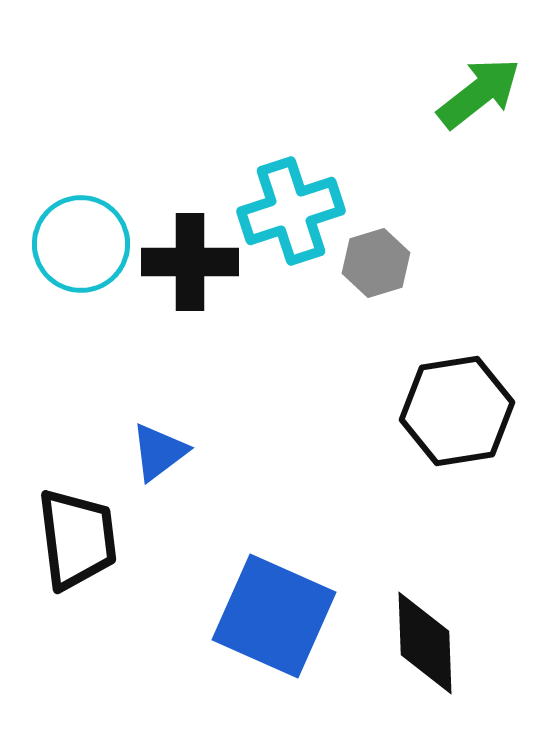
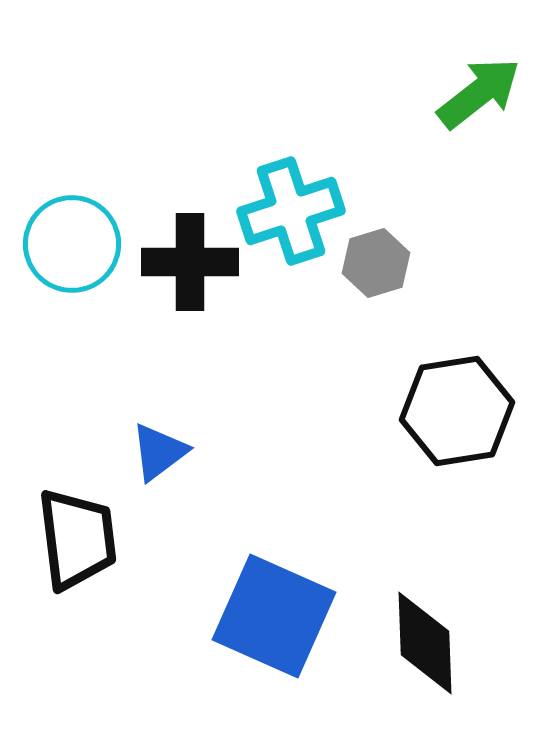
cyan circle: moved 9 px left
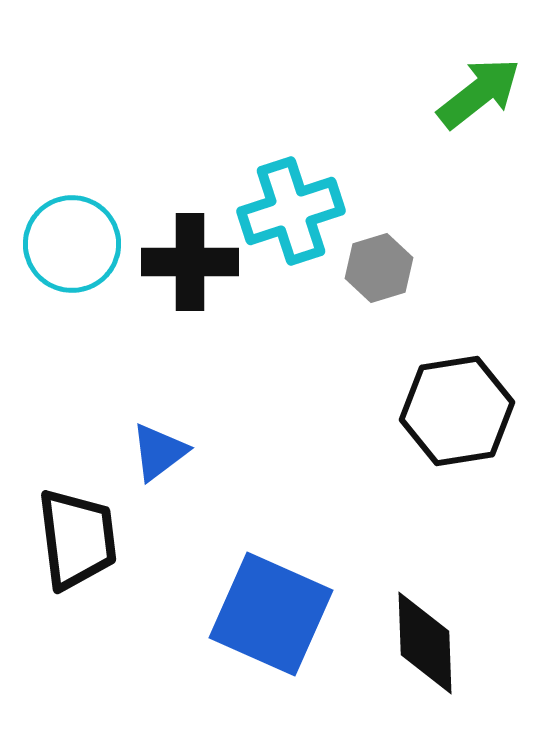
gray hexagon: moved 3 px right, 5 px down
blue square: moved 3 px left, 2 px up
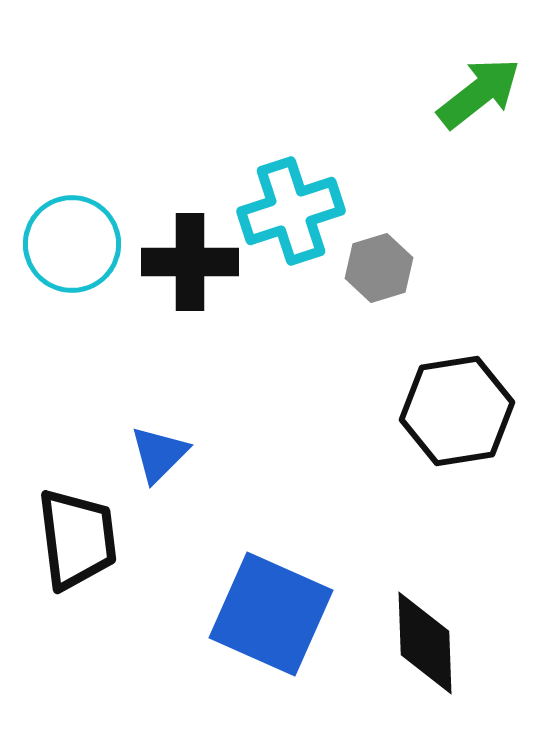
blue triangle: moved 2 px down; rotated 8 degrees counterclockwise
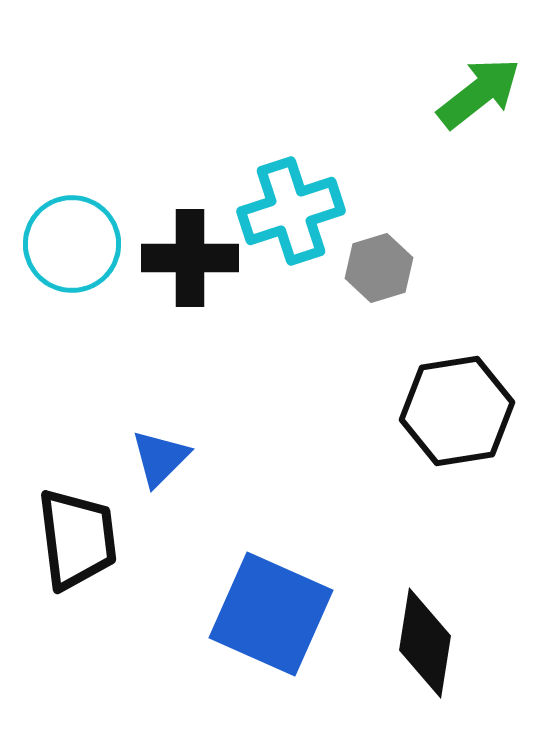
black cross: moved 4 px up
blue triangle: moved 1 px right, 4 px down
black diamond: rotated 11 degrees clockwise
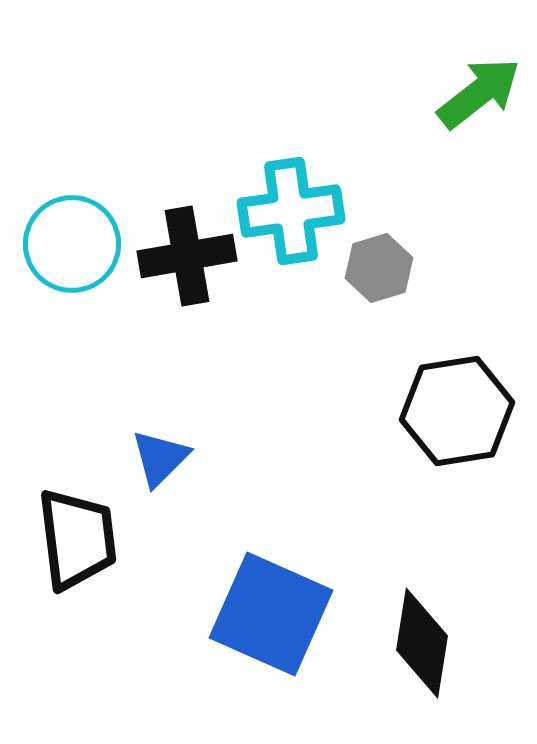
cyan cross: rotated 10 degrees clockwise
black cross: moved 3 px left, 2 px up; rotated 10 degrees counterclockwise
black diamond: moved 3 px left
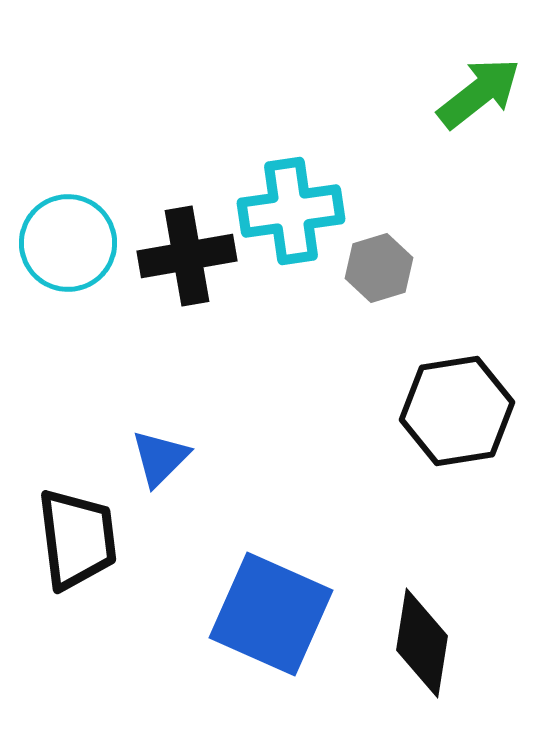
cyan circle: moved 4 px left, 1 px up
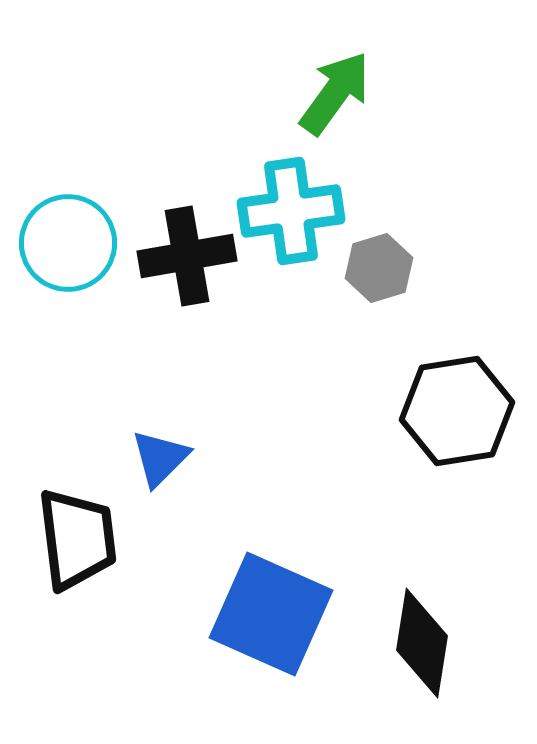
green arrow: moved 144 px left; rotated 16 degrees counterclockwise
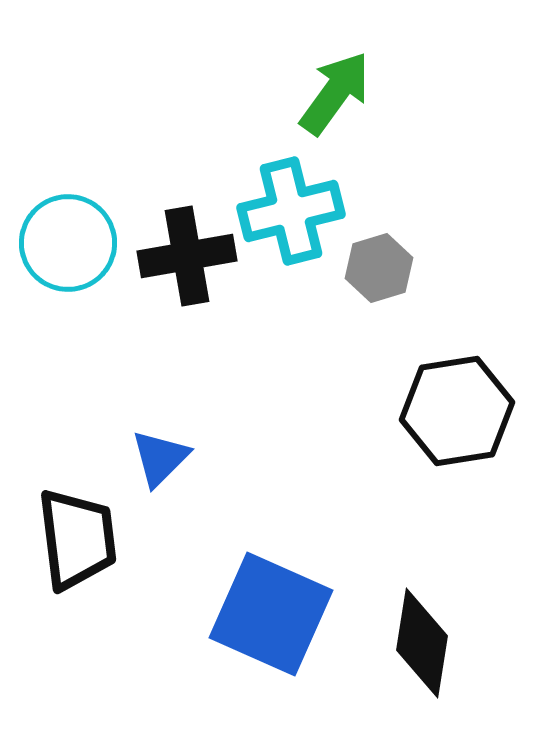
cyan cross: rotated 6 degrees counterclockwise
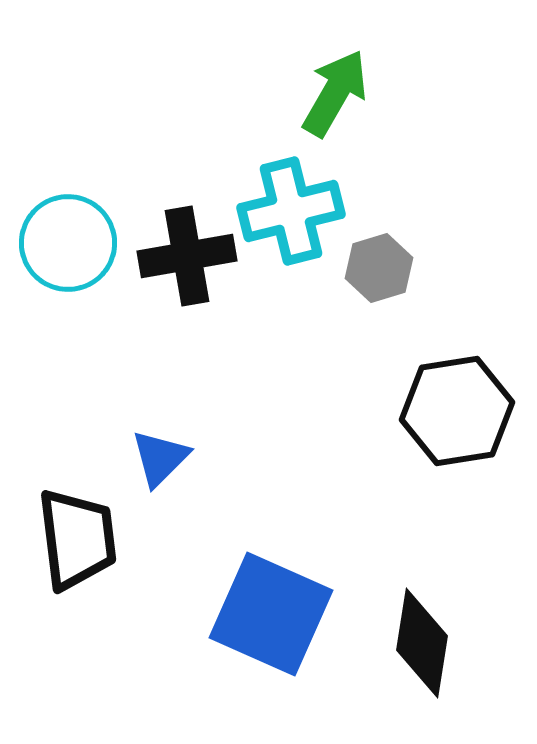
green arrow: rotated 6 degrees counterclockwise
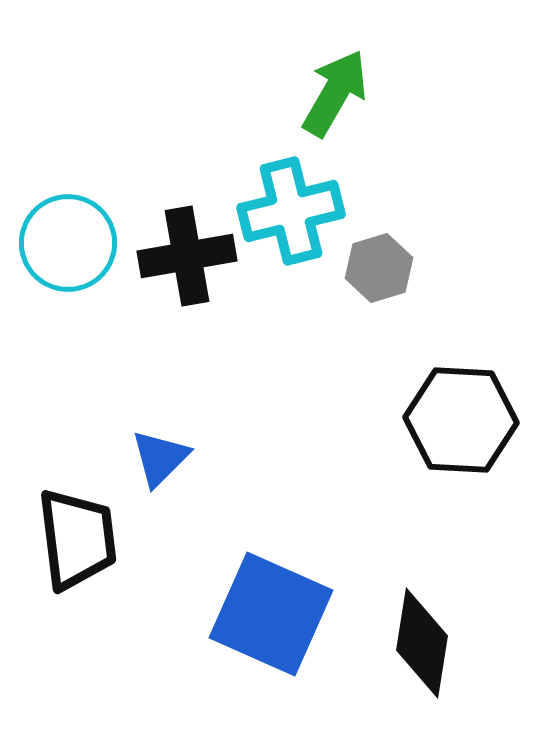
black hexagon: moved 4 px right, 9 px down; rotated 12 degrees clockwise
